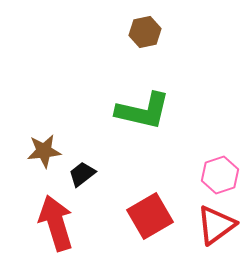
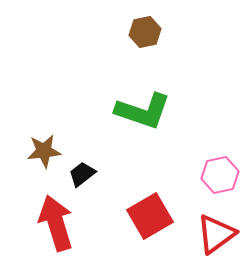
green L-shape: rotated 6 degrees clockwise
pink hexagon: rotated 6 degrees clockwise
red triangle: moved 9 px down
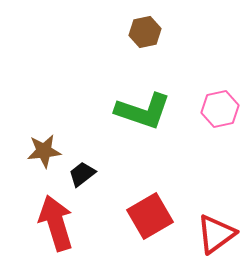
pink hexagon: moved 66 px up
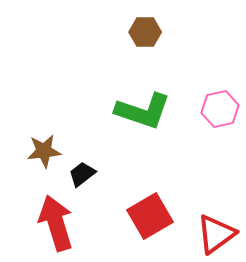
brown hexagon: rotated 12 degrees clockwise
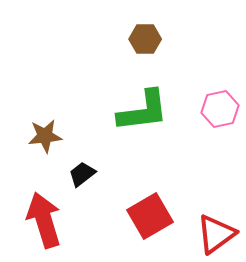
brown hexagon: moved 7 px down
green L-shape: rotated 26 degrees counterclockwise
brown star: moved 1 px right, 15 px up
red arrow: moved 12 px left, 3 px up
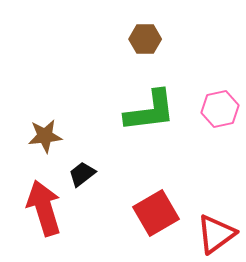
green L-shape: moved 7 px right
red square: moved 6 px right, 3 px up
red arrow: moved 12 px up
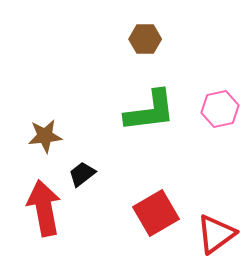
red arrow: rotated 6 degrees clockwise
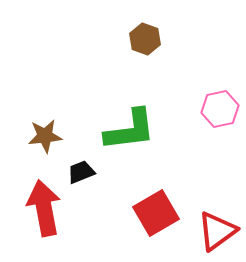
brown hexagon: rotated 20 degrees clockwise
green L-shape: moved 20 px left, 19 px down
black trapezoid: moved 1 px left, 2 px up; rotated 16 degrees clockwise
red triangle: moved 1 px right, 3 px up
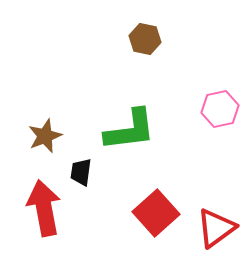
brown hexagon: rotated 8 degrees counterclockwise
brown star: rotated 16 degrees counterclockwise
black trapezoid: rotated 60 degrees counterclockwise
red square: rotated 12 degrees counterclockwise
red triangle: moved 1 px left, 3 px up
